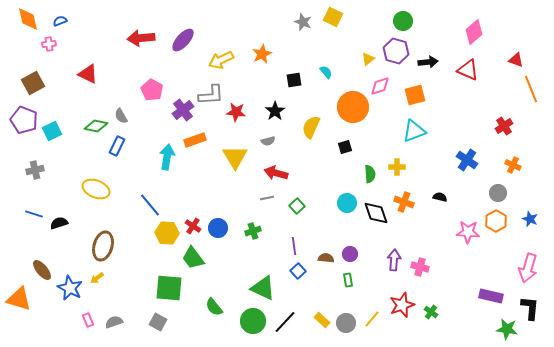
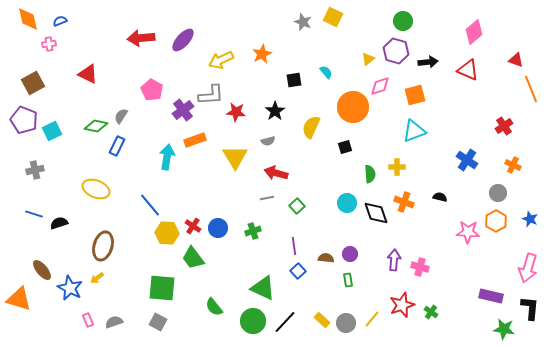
gray semicircle at (121, 116): rotated 63 degrees clockwise
green square at (169, 288): moved 7 px left
green star at (507, 329): moved 3 px left
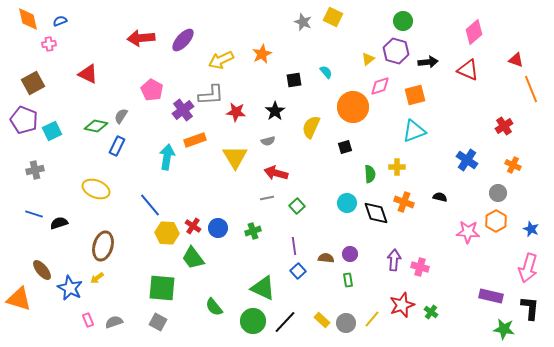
blue star at (530, 219): moved 1 px right, 10 px down
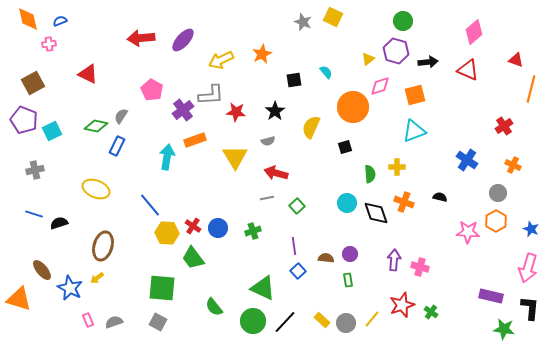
orange line at (531, 89): rotated 36 degrees clockwise
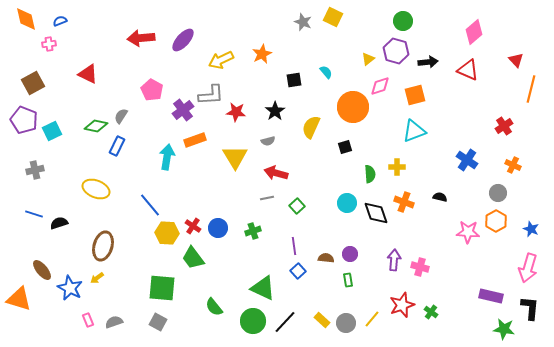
orange diamond at (28, 19): moved 2 px left
red triangle at (516, 60): rotated 28 degrees clockwise
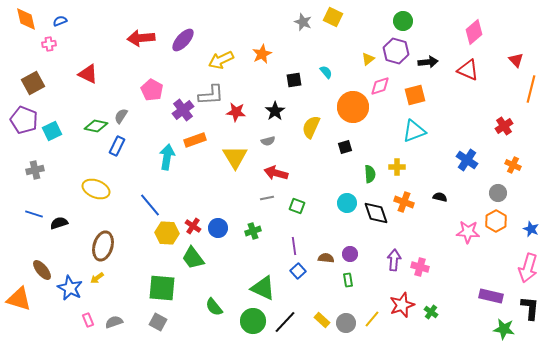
green square at (297, 206): rotated 28 degrees counterclockwise
